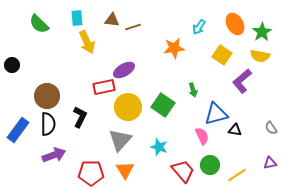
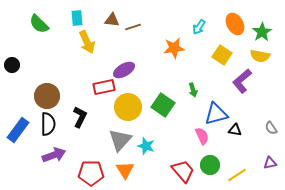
cyan star: moved 13 px left, 1 px up
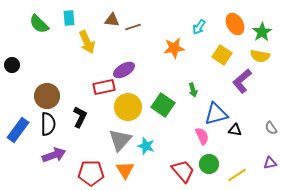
cyan rectangle: moved 8 px left
green circle: moved 1 px left, 1 px up
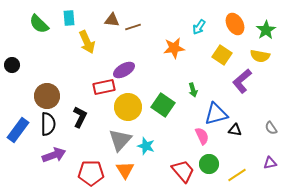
green star: moved 4 px right, 2 px up
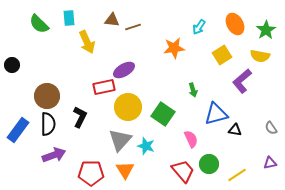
yellow square: rotated 24 degrees clockwise
green square: moved 9 px down
pink semicircle: moved 11 px left, 3 px down
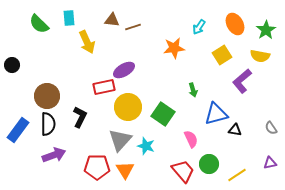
red pentagon: moved 6 px right, 6 px up
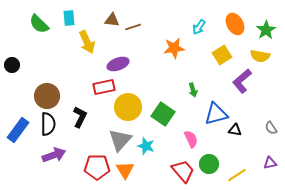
purple ellipse: moved 6 px left, 6 px up; rotated 10 degrees clockwise
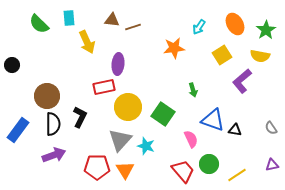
purple ellipse: rotated 65 degrees counterclockwise
blue triangle: moved 3 px left, 6 px down; rotated 35 degrees clockwise
black semicircle: moved 5 px right
purple triangle: moved 2 px right, 2 px down
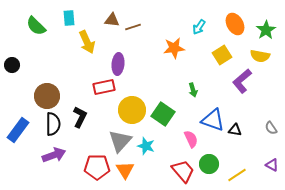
green semicircle: moved 3 px left, 2 px down
yellow circle: moved 4 px right, 3 px down
gray triangle: moved 1 px down
purple triangle: rotated 40 degrees clockwise
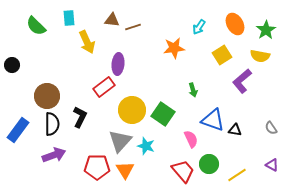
red rectangle: rotated 25 degrees counterclockwise
black semicircle: moved 1 px left
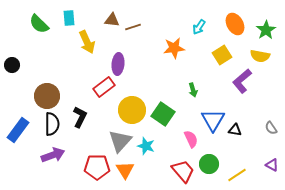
green semicircle: moved 3 px right, 2 px up
blue triangle: rotated 40 degrees clockwise
purple arrow: moved 1 px left
